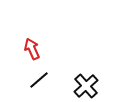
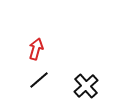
red arrow: moved 4 px right; rotated 40 degrees clockwise
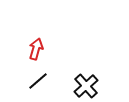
black line: moved 1 px left, 1 px down
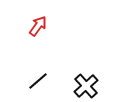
red arrow: moved 2 px right, 23 px up; rotated 20 degrees clockwise
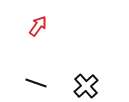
black line: moved 2 px left, 2 px down; rotated 60 degrees clockwise
